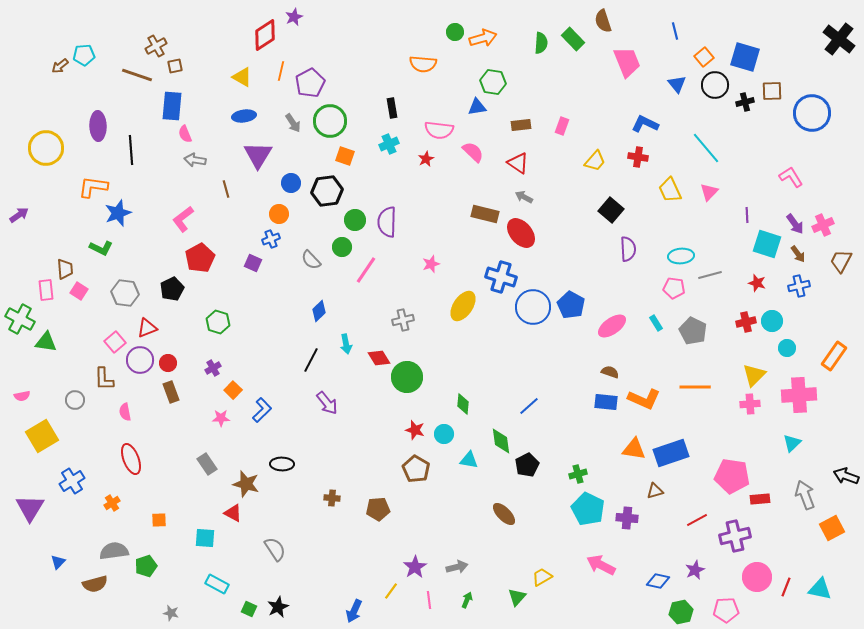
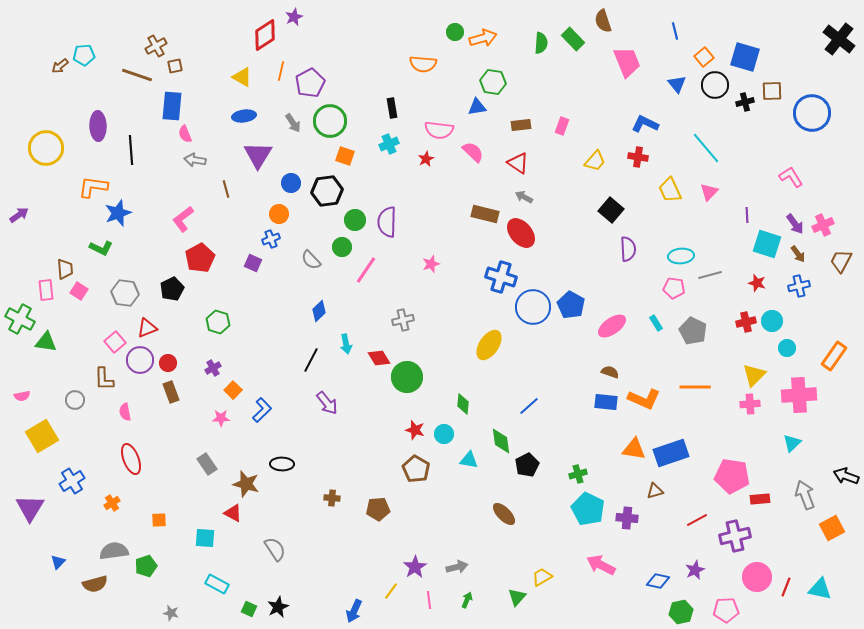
yellow ellipse at (463, 306): moved 26 px right, 39 px down
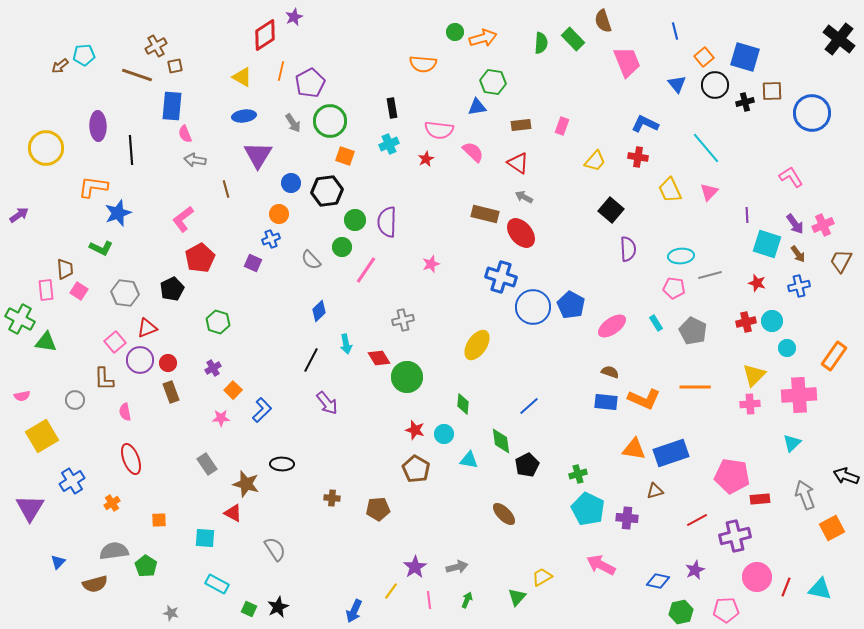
yellow ellipse at (489, 345): moved 12 px left
green pentagon at (146, 566): rotated 20 degrees counterclockwise
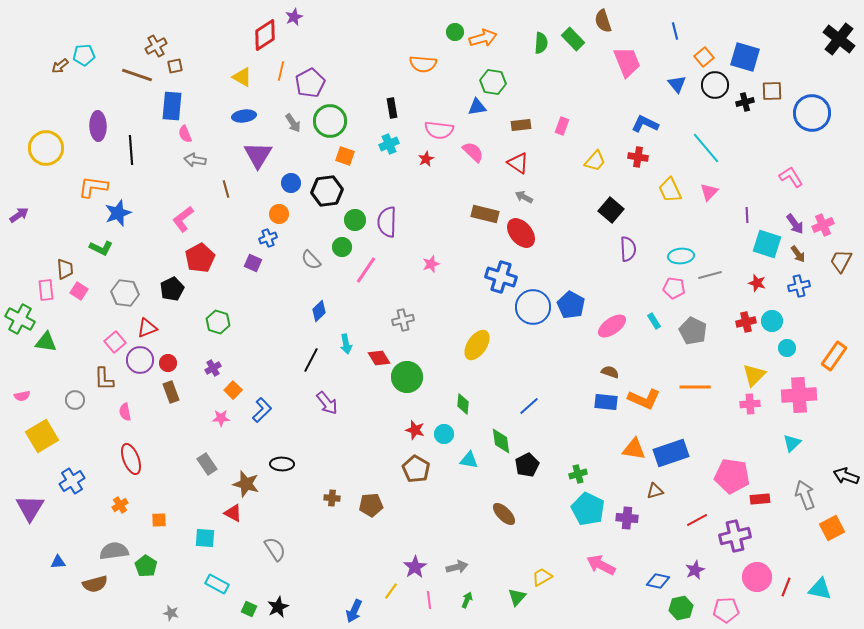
blue cross at (271, 239): moved 3 px left, 1 px up
cyan rectangle at (656, 323): moved 2 px left, 2 px up
orange cross at (112, 503): moved 8 px right, 2 px down
brown pentagon at (378, 509): moved 7 px left, 4 px up
blue triangle at (58, 562): rotated 42 degrees clockwise
green hexagon at (681, 612): moved 4 px up
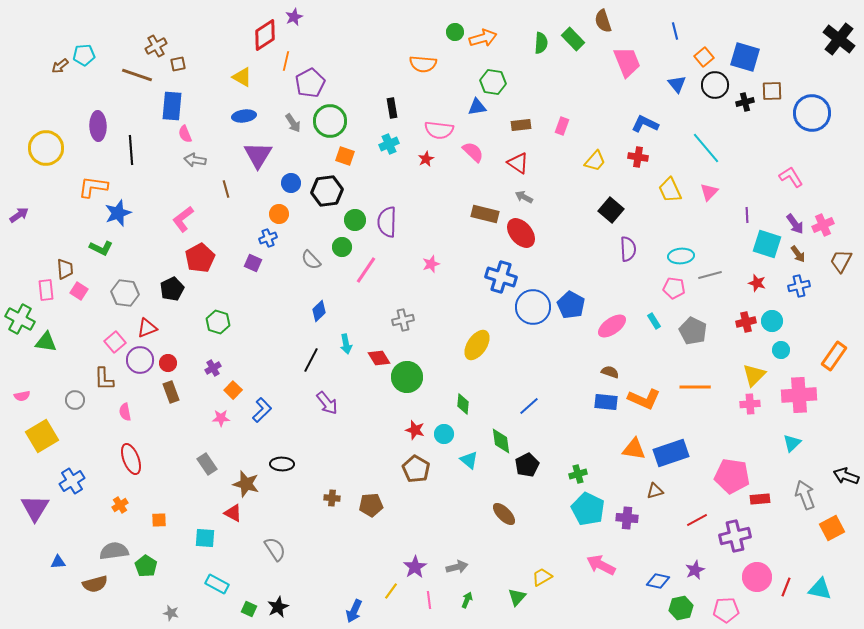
brown square at (175, 66): moved 3 px right, 2 px up
orange line at (281, 71): moved 5 px right, 10 px up
cyan circle at (787, 348): moved 6 px left, 2 px down
cyan triangle at (469, 460): rotated 30 degrees clockwise
purple triangle at (30, 508): moved 5 px right
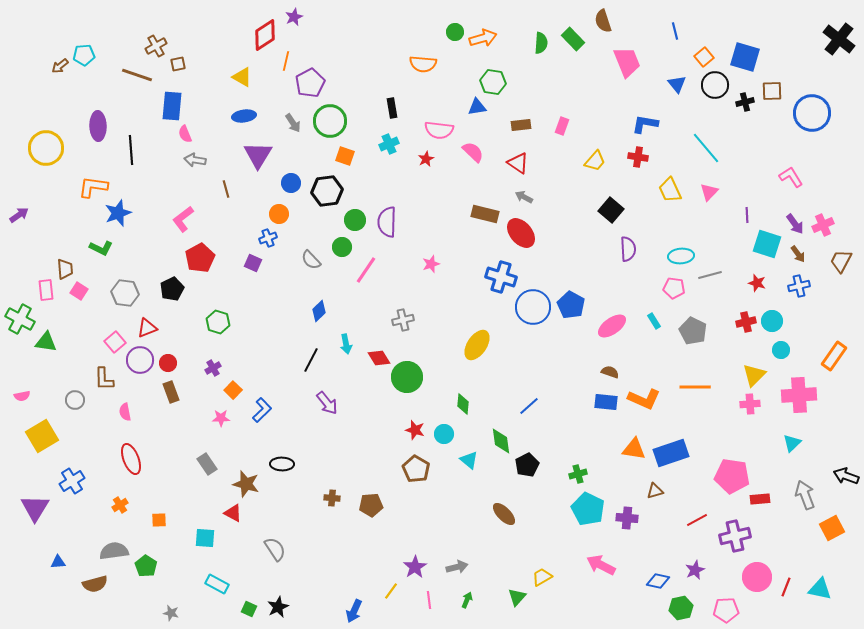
blue L-shape at (645, 124): rotated 16 degrees counterclockwise
